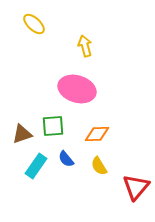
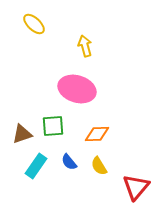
blue semicircle: moved 3 px right, 3 px down
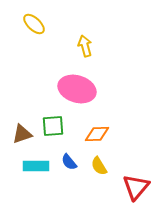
cyan rectangle: rotated 55 degrees clockwise
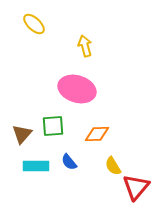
brown triangle: rotated 30 degrees counterclockwise
yellow semicircle: moved 14 px right
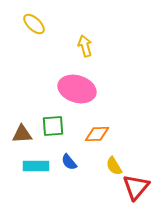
brown triangle: rotated 45 degrees clockwise
yellow semicircle: moved 1 px right
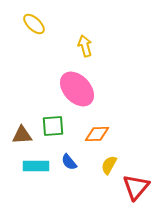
pink ellipse: rotated 30 degrees clockwise
brown triangle: moved 1 px down
yellow semicircle: moved 5 px left, 1 px up; rotated 60 degrees clockwise
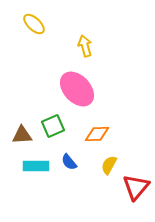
green square: rotated 20 degrees counterclockwise
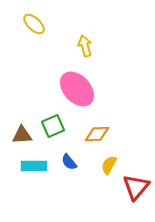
cyan rectangle: moved 2 px left
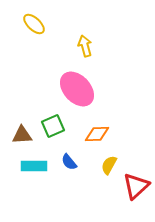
red triangle: moved 1 px up; rotated 8 degrees clockwise
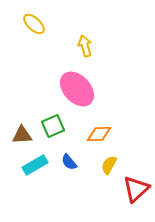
orange diamond: moved 2 px right
cyan rectangle: moved 1 px right, 1 px up; rotated 30 degrees counterclockwise
red triangle: moved 3 px down
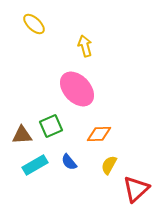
green square: moved 2 px left
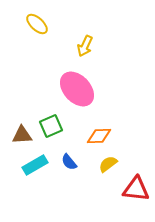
yellow ellipse: moved 3 px right
yellow arrow: rotated 140 degrees counterclockwise
orange diamond: moved 2 px down
yellow semicircle: moved 1 px left, 1 px up; rotated 24 degrees clockwise
red triangle: rotated 48 degrees clockwise
